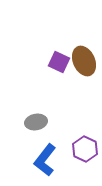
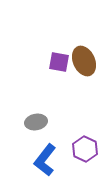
purple square: rotated 15 degrees counterclockwise
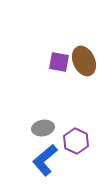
gray ellipse: moved 7 px right, 6 px down
purple hexagon: moved 9 px left, 8 px up
blue L-shape: rotated 12 degrees clockwise
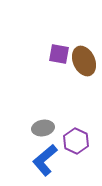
purple square: moved 8 px up
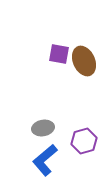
purple hexagon: moved 8 px right; rotated 20 degrees clockwise
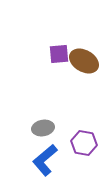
purple square: rotated 15 degrees counterclockwise
brown ellipse: rotated 36 degrees counterclockwise
purple hexagon: moved 2 px down; rotated 25 degrees clockwise
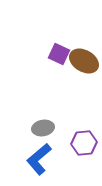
purple square: rotated 30 degrees clockwise
purple hexagon: rotated 15 degrees counterclockwise
blue L-shape: moved 6 px left, 1 px up
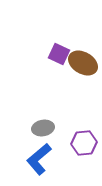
brown ellipse: moved 1 px left, 2 px down
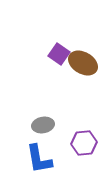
purple square: rotated 10 degrees clockwise
gray ellipse: moved 3 px up
blue L-shape: rotated 60 degrees counterclockwise
